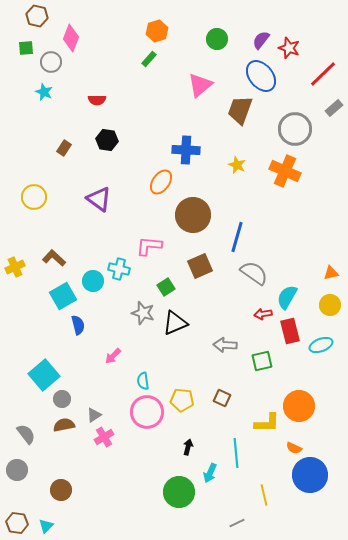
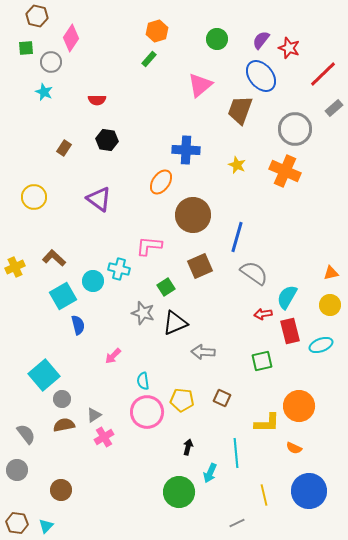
pink diamond at (71, 38): rotated 12 degrees clockwise
gray arrow at (225, 345): moved 22 px left, 7 px down
blue circle at (310, 475): moved 1 px left, 16 px down
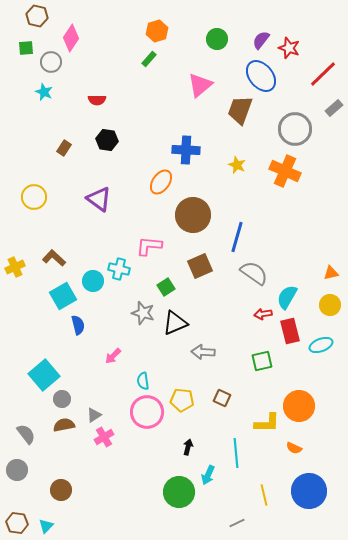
cyan arrow at (210, 473): moved 2 px left, 2 px down
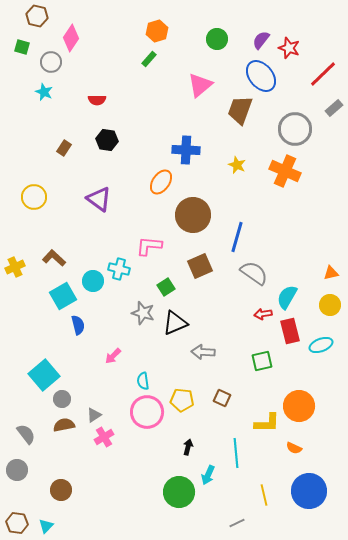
green square at (26, 48): moved 4 px left, 1 px up; rotated 21 degrees clockwise
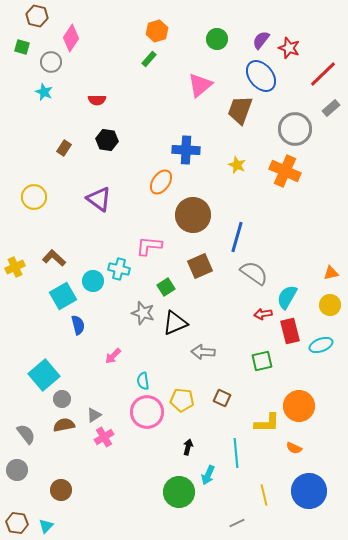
gray rectangle at (334, 108): moved 3 px left
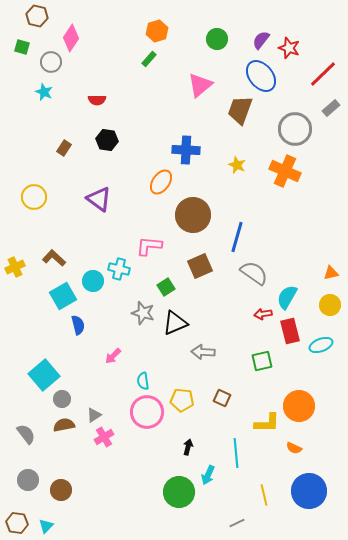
gray circle at (17, 470): moved 11 px right, 10 px down
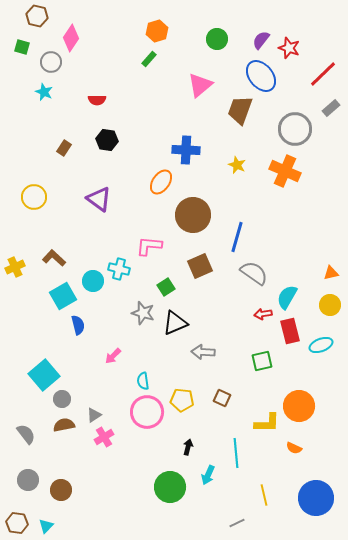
blue circle at (309, 491): moved 7 px right, 7 px down
green circle at (179, 492): moved 9 px left, 5 px up
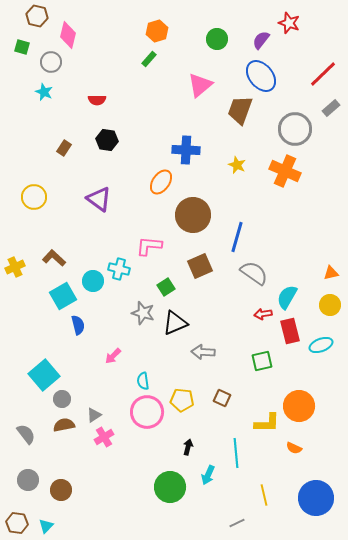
pink diamond at (71, 38): moved 3 px left, 3 px up; rotated 20 degrees counterclockwise
red star at (289, 48): moved 25 px up
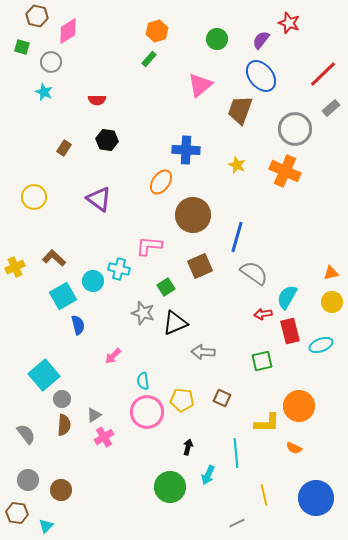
pink diamond at (68, 35): moved 4 px up; rotated 44 degrees clockwise
yellow circle at (330, 305): moved 2 px right, 3 px up
brown semicircle at (64, 425): rotated 105 degrees clockwise
brown hexagon at (17, 523): moved 10 px up
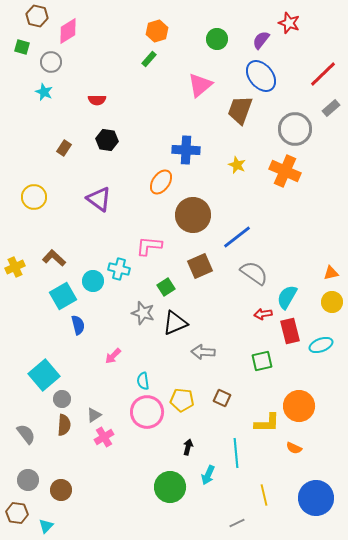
blue line at (237, 237): rotated 36 degrees clockwise
